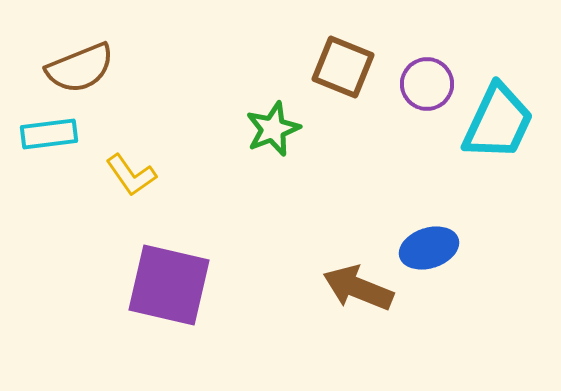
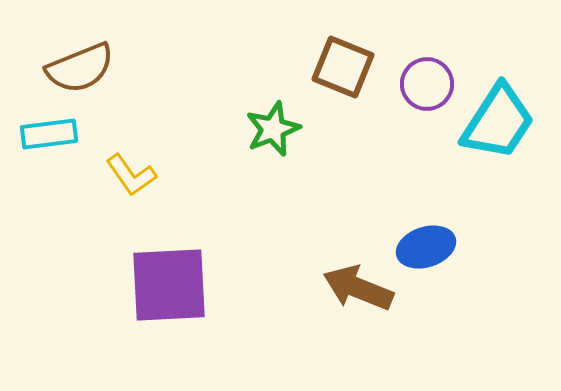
cyan trapezoid: rotated 8 degrees clockwise
blue ellipse: moved 3 px left, 1 px up
purple square: rotated 16 degrees counterclockwise
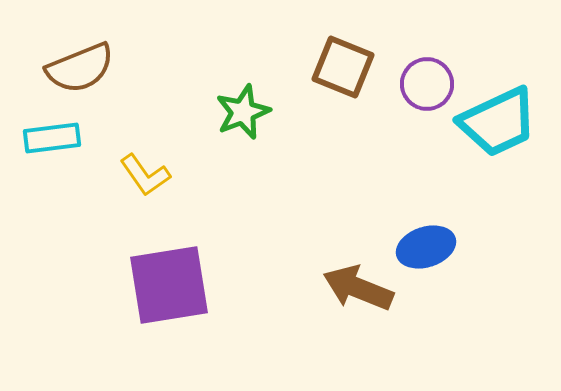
cyan trapezoid: rotated 32 degrees clockwise
green star: moved 30 px left, 17 px up
cyan rectangle: moved 3 px right, 4 px down
yellow L-shape: moved 14 px right
purple square: rotated 6 degrees counterclockwise
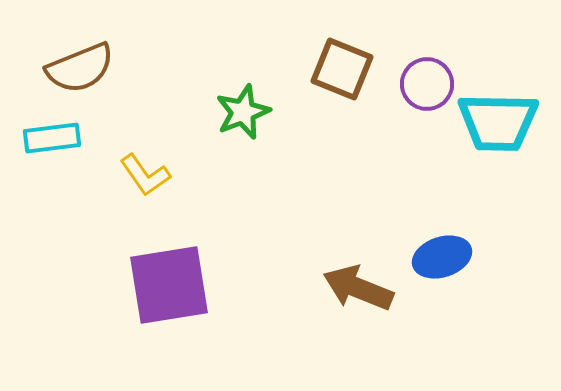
brown square: moved 1 px left, 2 px down
cyan trapezoid: rotated 26 degrees clockwise
blue ellipse: moved 16 px right, 10 px down
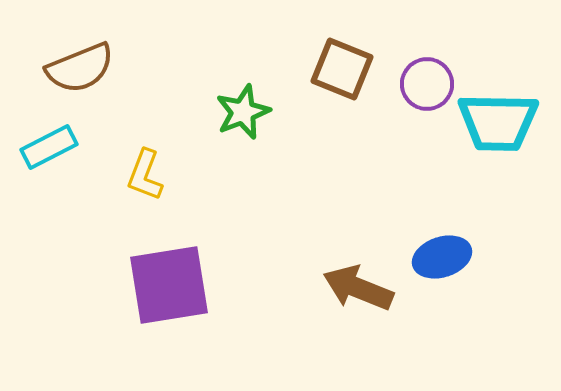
cyan rectangle: moved 3 px left, 9 px down; rotated 20 degrees counterclockwise
yellow L-shape: rotated 56 degrees clockwise
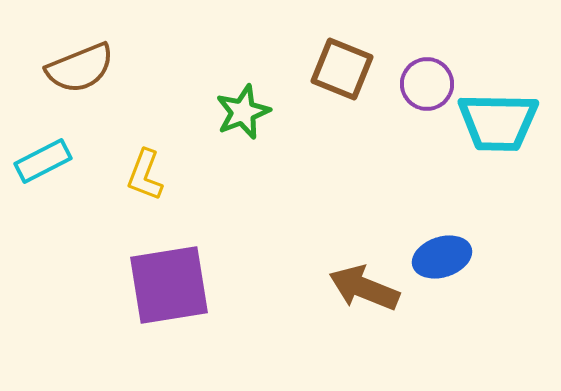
cyan rectangle: moved 6 px left, 14 px down
brown arrow: moved 6 px right
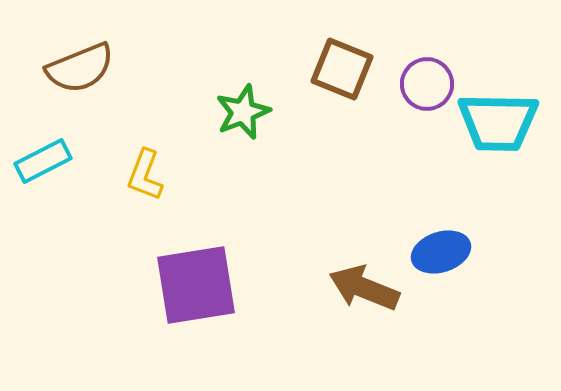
blue ellipse: moved 1 px left, 5 px up
purple square: moved 27 px right
